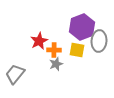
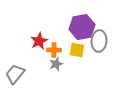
purple hexagon: rotated 10 degrees clockwise
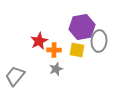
gray star: moved 5 px down
gray trapezoid: moved 2 px down
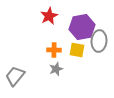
red star: moved 10 px right, 25 px up
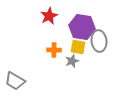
purple hexagon: rotated 20 degrees clockwise
gray ellipse: rotated 10 degrees counterclockwise
yellow square: moved 1 px right, 3 px up
gray star: moved 16 px right, 8 px up
gray trapezoid: moved 5 px down; rotated 100 degrees counterclockwise
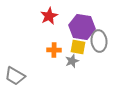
gray trapezoid: moved 5 px up
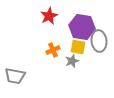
orange cross: moved 1 px left; rotated 24 degrees counterclockwise
gray trapezoid: rotated 20 degrees counterclockwise
